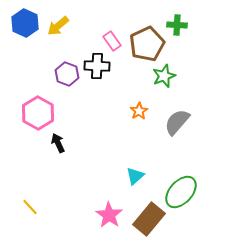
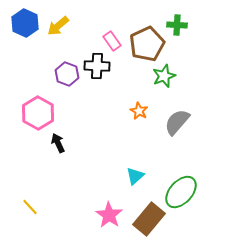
orange star: rotated 12 degrees counterclockwise
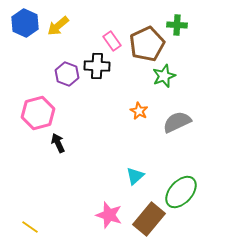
pink hexagon: rotated 16 degrees clockwise
gray semicircle: rotated 24 degrees clockwise
yellow line: moved 20 px down; rotated 12 degrees counterclockwise
pink star: rotated 16 degrees counterclockwise
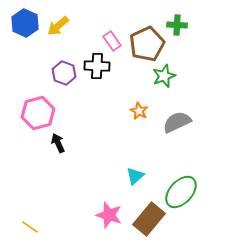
purple hexagon: moved 3 px left, 1 px up
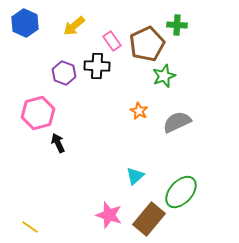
yellow arrow: moved 16 px right
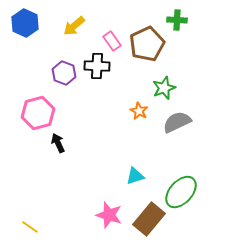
green cross: moved 5 px up
green star: moved 12 px down
cyan triangle: rotated 24 degrees clockwise
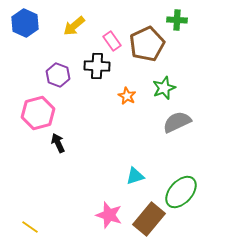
purple hexagon: moved 6 px left, 2 px down
orange star: moved 12 px left, 15 px up
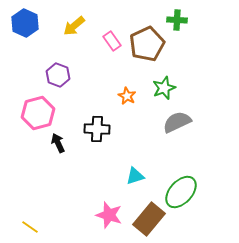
black cross: moved 63 px down
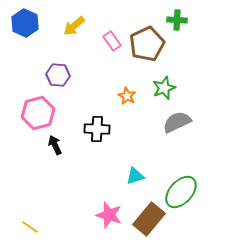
purple hexagon: rotated 15 degrees counterclockwise
black arrow: moved 3 px left, 2 px down
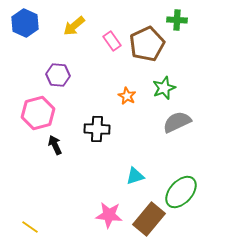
pink star: rotated 12 degrees counterclockwise
